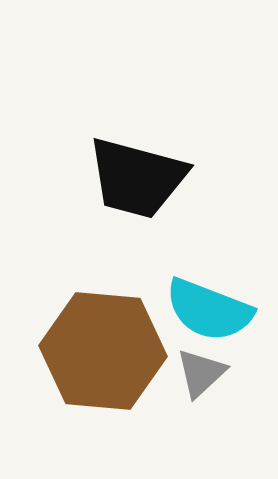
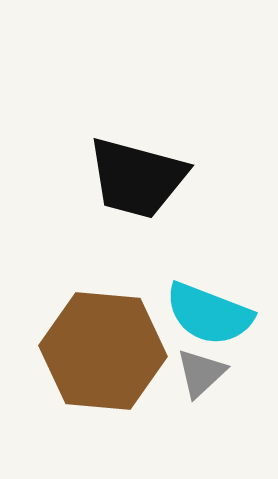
cyan semicircle: moved 4 px down
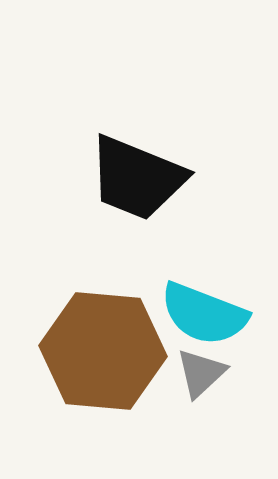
black trapezoid: rotated 7 degrees clockwise
cyan semicircle: moved 5 px left
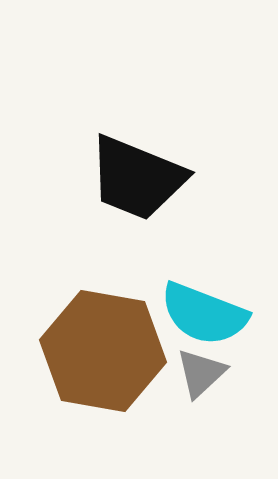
brown hexagon: rotated 5 degrees clockwise
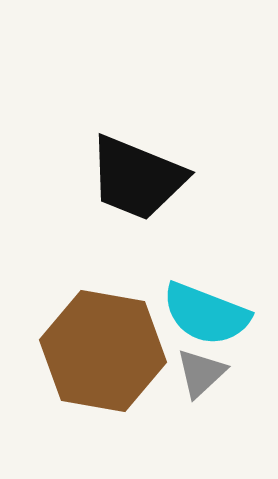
cyan semicircle: moved 2 px right
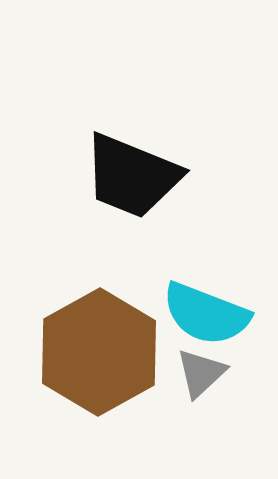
black trapezoid: moved 5 px left, 2 px up
brown hexagon: moved 4 px left, 1 px down; rotated 21 degrees clockwise
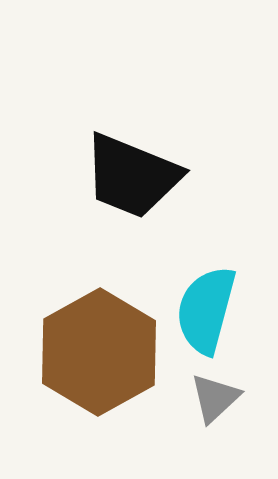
cyan semicircle: moved 4 px up; rotated 84 degrees clockwise
gray triangle: moved 14 px right, 25 px down
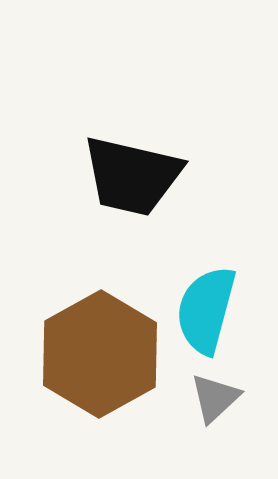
black trapezoid: rotated 9 degrees counterclockwise
brown hexagon: moved 1 px right, 2 px down
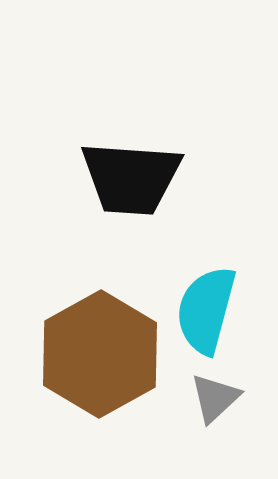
black trapezoid: moved 1 px left, 2 px down; rotated 9 degrees counterclockwise
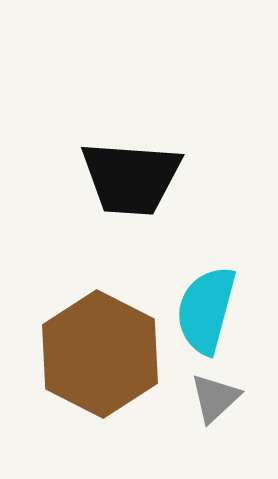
brown hexagon: rotated 4 degrees counterclockwise
